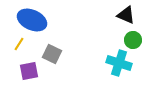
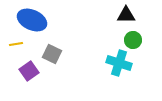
black triangle: rotated 24 degrees counterclockwise
yellow line: moved 3 px left; rotated 48 degrees clockwise
purple square: rotated 24 degrees counterclockwise
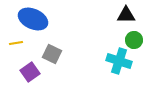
blue ellipse: moved 1 px right, 1 px up
green circle: moved 1 px right
yellow line: moved 1 px up
cyan cross: moved 2 px up
purple square: moved 1 px right, 1 px down
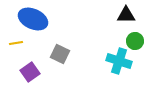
green circle: moved 1 px right, 1 px down
gray square: moved 8 px right
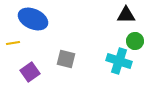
yellow line: moved 3 px left
gray square: moved 6 px right, 5 px down; rotated 12 degrees counterclockwise
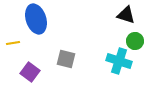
black triangle: rotated 18 degrees clockwise
blue ellipse: moved 3 px right; rotated 48 degrees clockwise
purple square: rotated 18 degrees counterclockwise
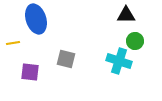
black triangle: rotated 18 degrees counterclockwise
purple square: rotated 30 degrees counterclockwise
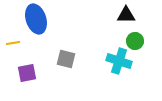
purple square: moved 3 px left, 1 px down; rotated 18 degrees counterclockwise
